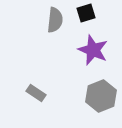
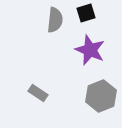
purple star: moved 3 px left
gray rectangle: moved 2 px right
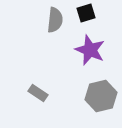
gray hexagon: rotated 8 degrees clockwise
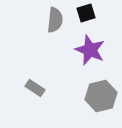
gray rectangle: moved 3 px left, 5 px up
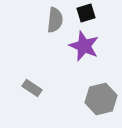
purple star: moved 6 px left, 4 px up
gray rectangle: moved 3 px left
gray hexagon: moved 3 px down
